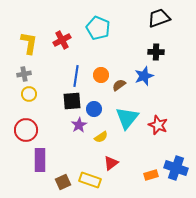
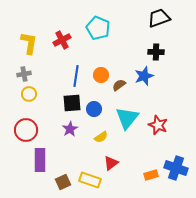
black square: moved 2 px down
purple star: moved 9 px left, 4 px down
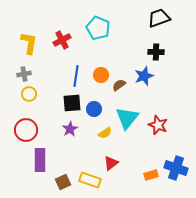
yellow semicircle: moved 4 px right, 4 px up
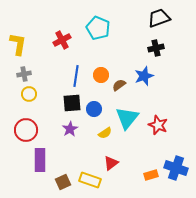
yellow L-shape: moved 11 px left, 1 px down
black cross: moved 4 px up; rotated 14 degrees counterclockwise
